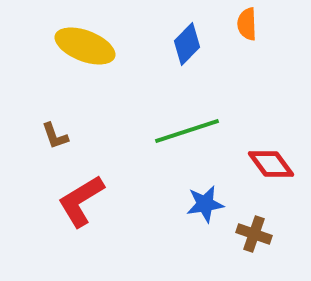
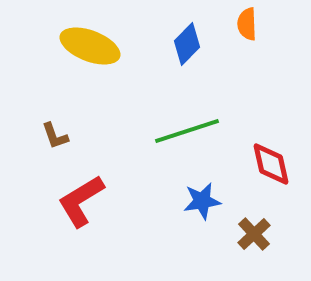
yellow ellipse: moved 5 px right
red diamond: rotated 24 degrees clockwise
blue star: moved 3 px left, 3 px up
brown cross: rotated 28 degrees clockwise
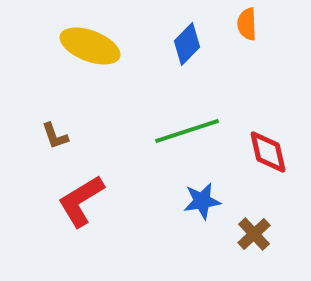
red diamond: moved 3 px left, 12 px up
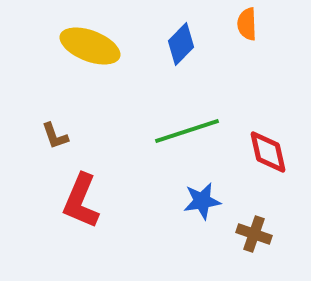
blue diamond: moved 6 px left
red L-shape: rotated 36 degrees counterclockwise
brown cross: rotated 28 degrees counterclockwise
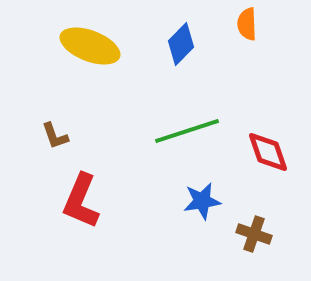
red diamond: rotated 6 degrees counterclockwise
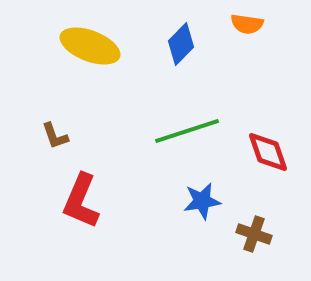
orange semicircle: rotated 80 degrees counterclockwise
